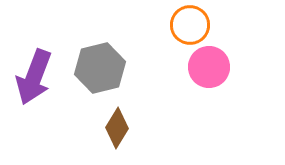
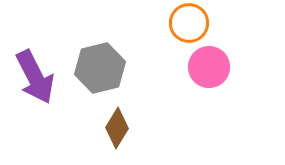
orange circle: moved 1 px left, 2 px up
purple arrow: moved 1 px right; rotated 48 degrees counterclockwise
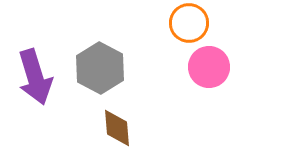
gray hexagon: rotated 18 degrees counterclockwise
purple arrow: rotated 10 degrees clockwise
brown diamond: rotated 36 degrees counterclockwise
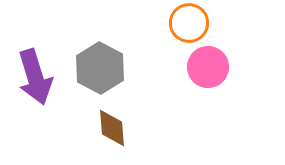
pink circle: moved 1 px left
brown diamond: moved 5 px left
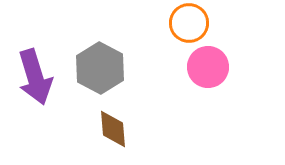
brown diamond: moved 1 px right, 1 px down
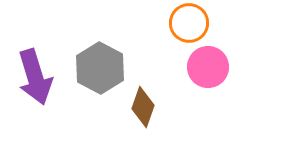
brown diamond: moved 30 px right, 22 px up; rotated 24 degrees clockwise
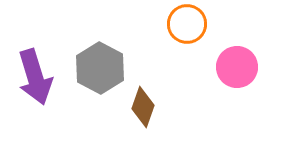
orange circle: moved 2 px left, 1 px down
pink circle: moved 29 px right
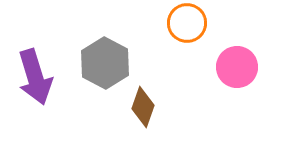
orange circle: moved 1 px up
gray hexagon: moved 5 px right, 5 px up
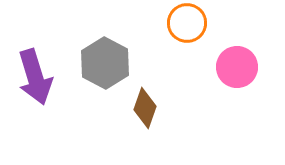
brown diamond: moved 2 px right, 1 px down
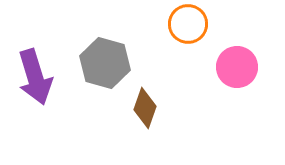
orange circle: moved 1 px right, 1 px down
gray hexagon: rotated 12 degrees counterclockwise
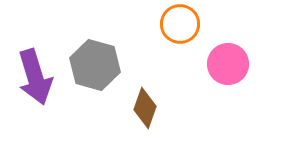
orange circle: moved 8 px left
gray hexagon: moved 10 px left, 2 px down
pink circle: moved 9 px left, 3 px up
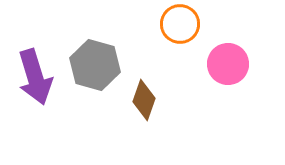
brown diamond: moved 1 px left, 8 px up
